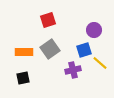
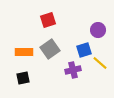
purple circle: moved 4 px right
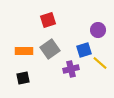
orange rectangle: moved 1 px up
purple cross: moved 2 px left, 1 px up
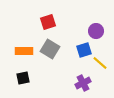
red square: moved 2 px down
purple circle: moved 2 px left, 1 px down
gray square: rotated 24 degrees counterclockwise
purple cross: moved 12 px right, 14 px down; rotated 14 degrees counterclockwise
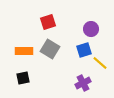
purple circle: moved 5 px left, 2 px up
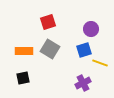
yellow line: rotated 21 degrees counterclockwise
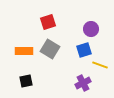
yellow line: moved 2 px down
black square: moved 3 px right, 3 px down
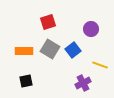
blue square: moved 11 px left; rotated 21 degrees counterclockwise
